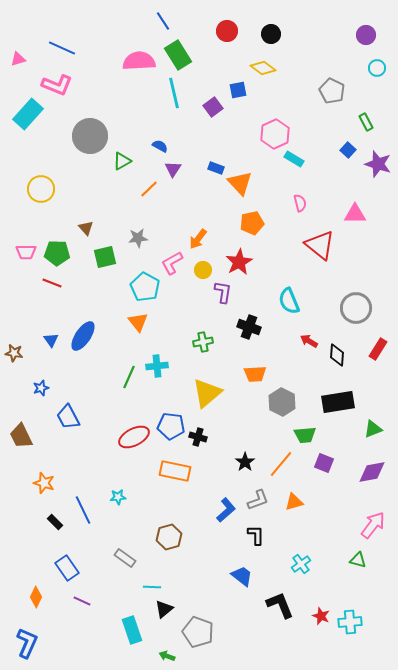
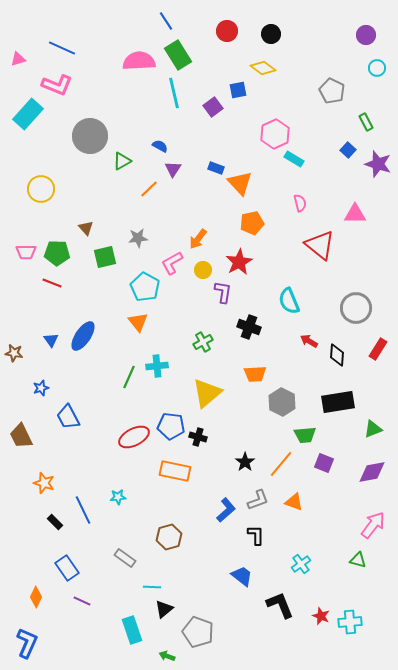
blue line at (163, 21): moved 3 px right
green cross at (203, 342): rotated 18 degrees counterclockwise
orange triangle at (294, 502): rotated 36 degrees clockwise
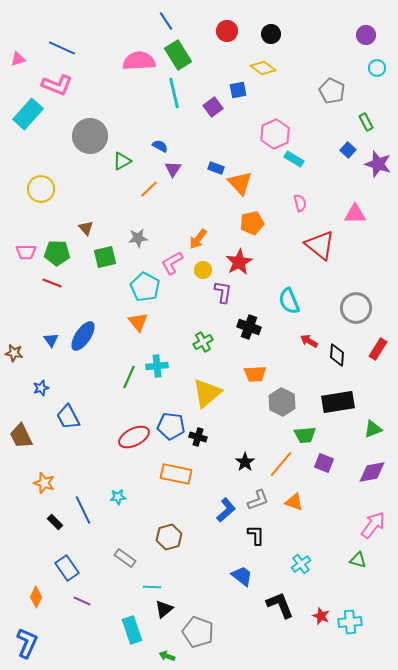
orange rectangle at (175, 471): moved 1 px right, 3 px down
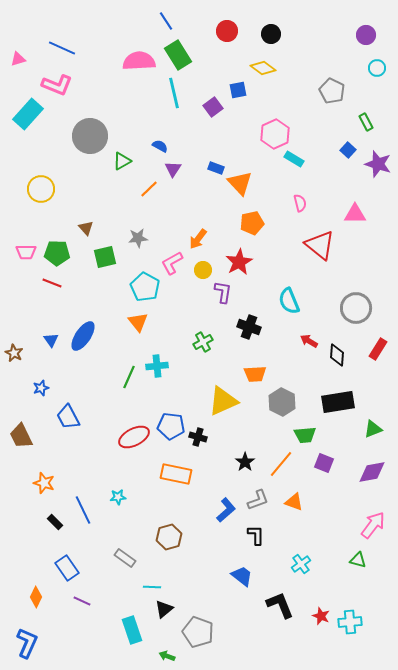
brown star at (14, 353): rotated 18 degrees clockwise
yellow triangle at (207, 393): moved 16 px right, 8 px down; rotated 16 degrees clockwise
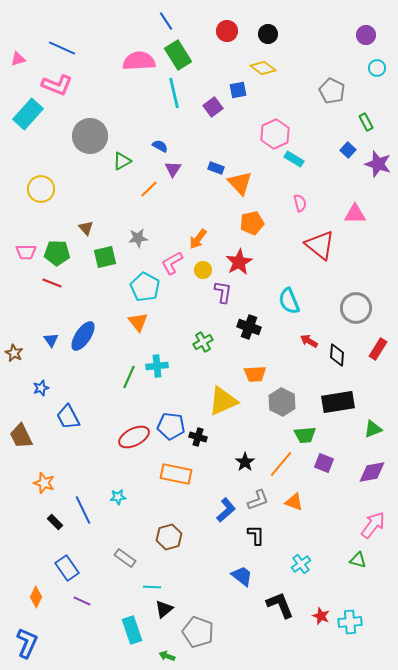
black circle at (271, 34): moved 3 px left
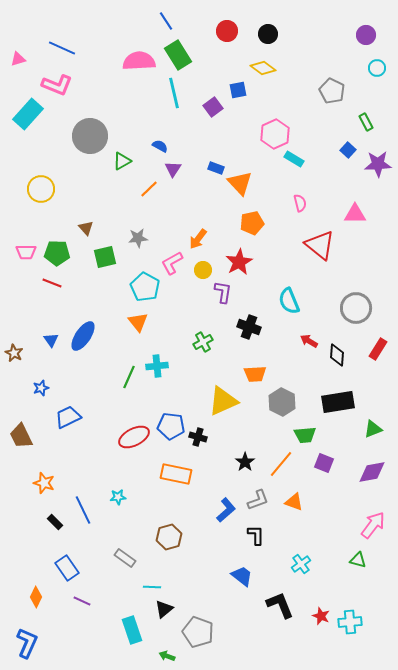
purple star at (378, 164): rotated 20 degrees counterclockwise
blue trapezoid at (68, 417): rotated 92 degrees clockwise
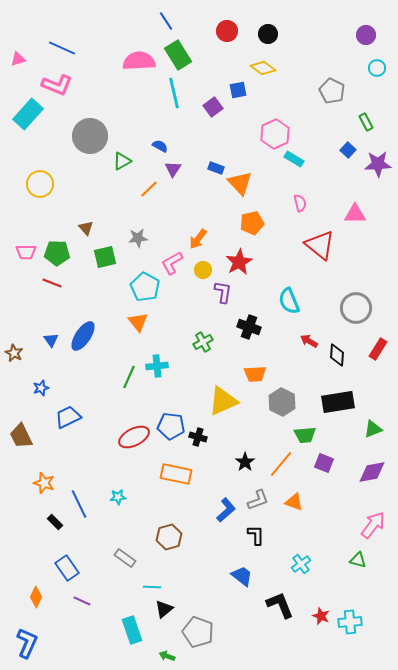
yellow circle at (41, 189): moved 1 px left, 5 px up
blue line at (83, 510): moved 4 px left, 6 px up
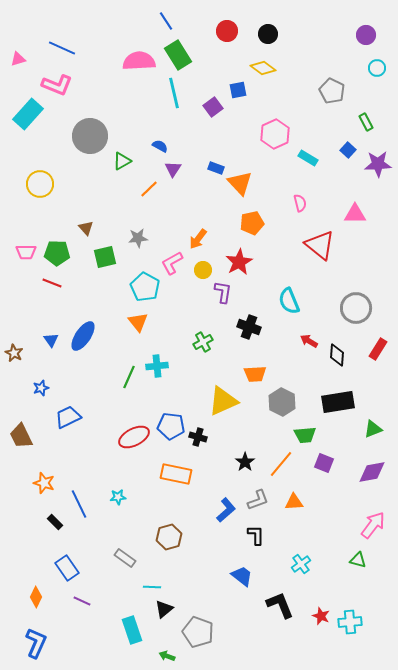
cyan rectangle at (294, 159): moved 14 px right, 1 px up
orange triangle at (294, 502): rotated 24 degrees counterclockwise
blue L-shape at (27, 643): moved 9 px right
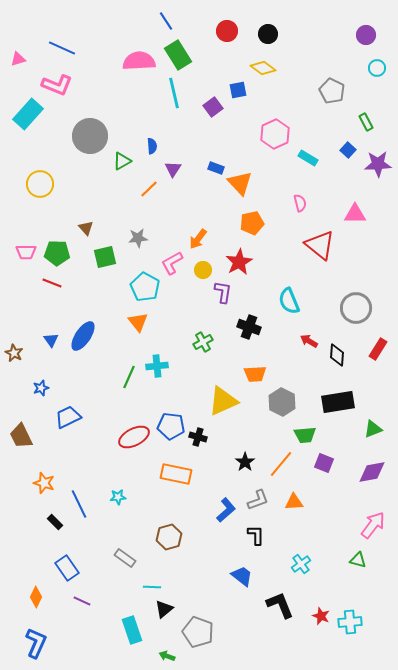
blue semicircle at (160, 146): moved 8 px left; rotated 56 degrees clockwise
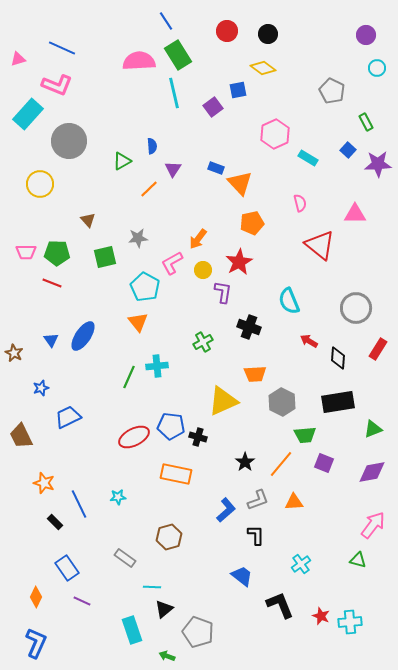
gray circle at (90, 136): moved 21 px left, 5 px down
brown triangle at (86, 228): moved 2 px right, 8 px up
black diamond at (337, 355): moved 1 px right, 3 px down
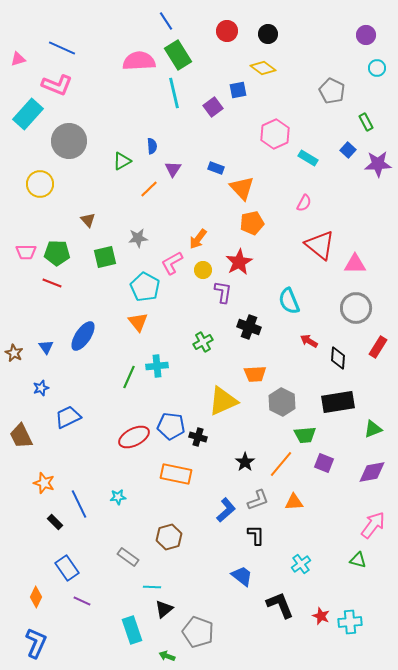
orange triangle at (240, 183): moved 2 px right, 5 px down
pink semicircle at (300, 203): moved 4 px right; rotated 42 degrees clockwise
pink triangle at (355, 214): moved 50 px down
blue triangle at (51, 340): moved 5 px left, 7 px down
red rectangle at (378, 349): moved 2 px up
gray rectangle at (125, 558): moved 3 px right, 1 px up
